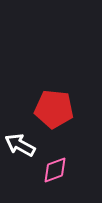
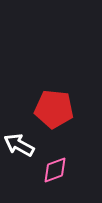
white arrow: moved 1 px left
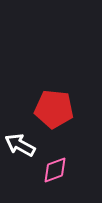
white arrow: moved 1 px right
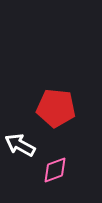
red pentagon: moved 2 px right, 1 px up
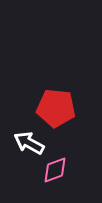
white arrow: moved 9 px right, 2 px up
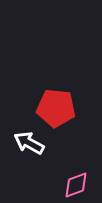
pink diamond: moved 21 px right, 15 px down
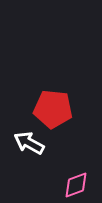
red pentagon: moved 3 px left, 1 px down
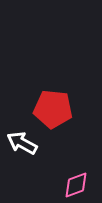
white arrow: moved 7 px left
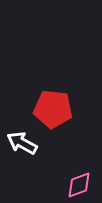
pink diamond: moved 3 px right
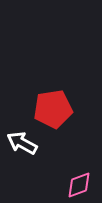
red pentagon: rotated 15 degrees counterclockwise
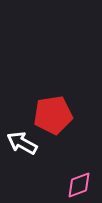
red pentagon: moved 6 px down
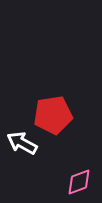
pink diamond: moved 3 px up
